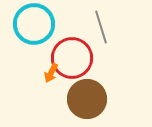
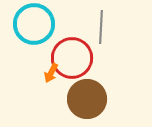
gray line: rotated 20 degrees clockwise
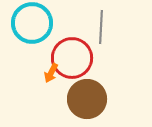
cyan circle: moved 2 px left, 1 px up
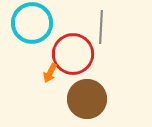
red circle: moved 1 px right, 4 px up
orange arrow: moved 1 px left
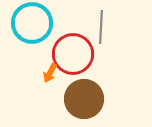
brown circle: moved 3 px left
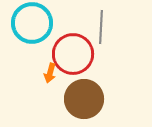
orange arrow: rotated 12 degrees counterclockwise
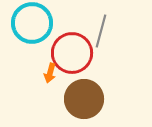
gray line: moved 4 px down; rotated 12 degrees clockwise
red circle: moved 1 px left, 1 px up
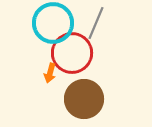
cyan circle: moved 21 px right
gray line: moved 5 px left, 8 px up; rotated 8 degrees clockwise
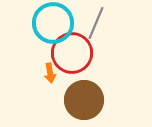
orange arrow: rotated 24 degrees counterclockwise
brown circle: moved 1 px down
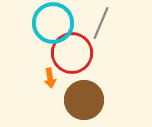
gray line: moved 5 px right
orange arrow: moved 5 px down
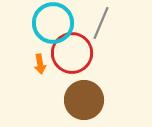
orange arrow: moved 10 px left, 14 px up
